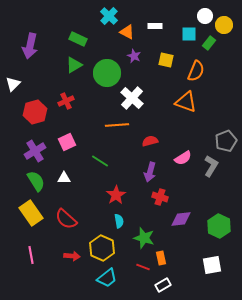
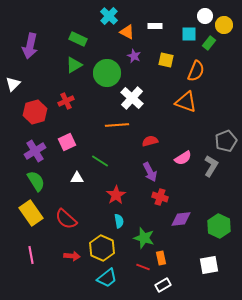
purple arrow at (150, 172): rotated 42 degrees counterclockwise
white triangle at (64, 178): moved 13 px right
white square at (212, 265): moved 3 px left
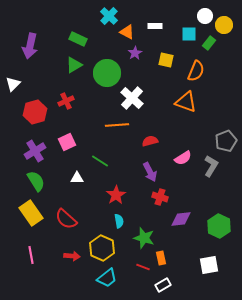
purple star at (134, 56): moved 1 px right, 3 px up; rotated 16 degrees clockwise
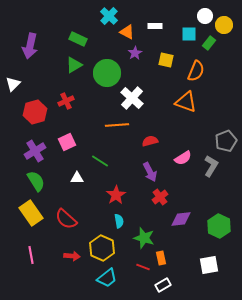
red cross at (160, 197): rotated 35 degrees clockwise
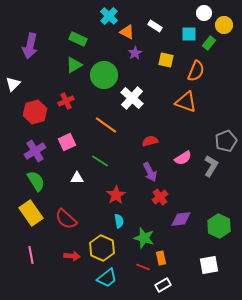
white circle at (205, 16): moved 1 px left, 3 px up
white rectangle at (155, 26): rotated 32 degrees clockwise
green circle at (107, 73): moved 3 px left, 2 px down
orange line at (117, 125): moved 11 px left; rotated 40 degrees clockwise
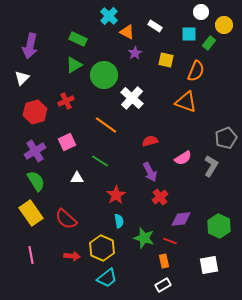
white circle at (204, 13): moved 3 px left, 1 px up
white triangle at (13, 84): moved 9 px right, 6 px up
gray pentagon at (226, 141): moved 3 px up
orange rectangle at (161, 258): moved 3 px right, 3 px down
red line at (143, 267): moved 27 px right, 26 px up
